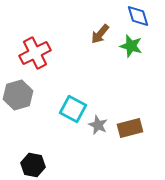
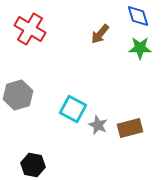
green star: moved 9 px right, 2 px down; rotated 15 degrees counterclockwise
red cross: moved 5 px left, 24 px up; rotated 32 degrees counterclockwise
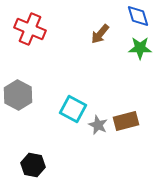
red cross: rotated 8 degrees counterclockwise
gray hexagon: rotated 16 degrees counterclockwise
brown rectangle: moved 4 px left, 7 px up
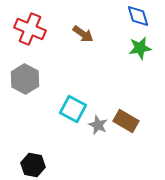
brown arrow: moved 17 px left; rotated 95 degrees counterclockwise
green star: rotated 10 degrees counterclockwise
gray hexagon: moved 7 px right, 16 px up
brown rectangle: rotated 45 degrees clockwise
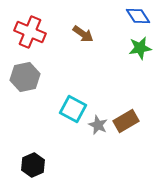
blue diamond: rotated 15 degrees counterclockwise
red cross: moved 3 px down
gray hexagon: moved 2 px up; rotated 20 degrees clockwise
brown rectangle: rotated 60 degrees counterclockwise
black hexagon: rotated 25 degrees clockwise
